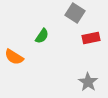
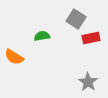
gray square: moved 1 px right, 6 px down
green semicircle: rotated 133 degrees counterclockwise
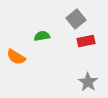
gray square: rotated 18 degrees clockwise
red rectangle: moved 5 px left, 3 px down
orange semicircle: moved 2 px right
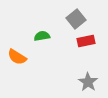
orange semicircle: moved 1 px right
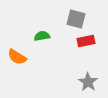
gray square: rotated 36 degrees counterclockwise
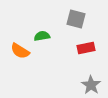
red rectangle: moved 7 px down
orange semicircle: moved 3 px right, 6 px up
gray star: moved 3 px right, 3 px down
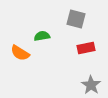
orange semicircle: moved 2 px down
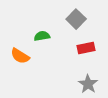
gray square: rotated 30 degrees clockwise
orange semicircle: moved 3 px down
gray star: moved 3 px left, 1 px up
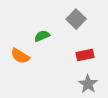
green semicircle: rotated 14 degrees counterclockwise
red rectangle: moved 1 px left, 7 px down
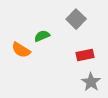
orange semicircle: moved 1 px right, 6 px up
gray star: moved 3 px right, 2 px up
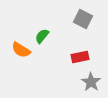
gray square: moved 7 px right; rotated 18 degrees counterclockwise
green semicircle: rotated 28 degrees counterclockwise
red rectangle: moved 5 px left, 2 px down
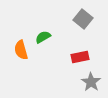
gray square: rotated 12 degrees clockwise
green semicircle: moved 1 px right, 1 px down; rotated 21 degrees clockwise
orange semicircle: rotated 42 degrees clockwise
